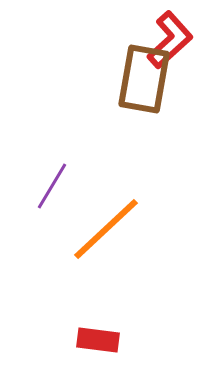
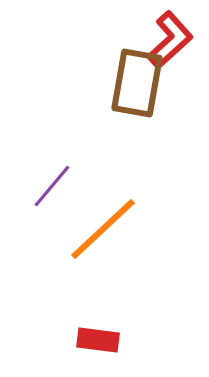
brown rectangle: moved 7 px left, 4 px down
purple line: rotated 9 degrees clockwise
orange line: moved 3 px left
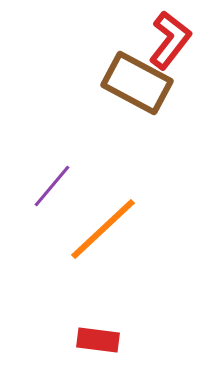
red L-shape: rotated 10 degrees counterclockwise
brown rectangle: rotated 72 degrees counterclockwise
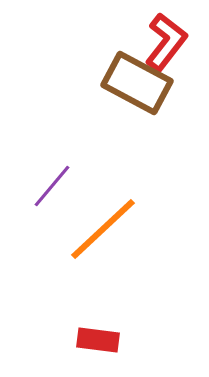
red L-shape: moved 4 px left, 2 px down
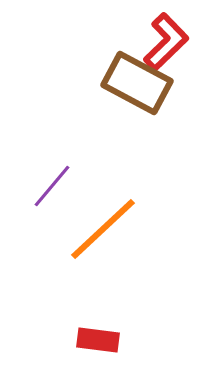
red L-shape: rotated 8 degrees clockwise
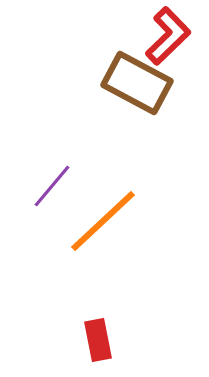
red L-shape: moved 2 px right, 6 px up
orange line: moved 8 px up
red rectangle: rotated 72 degrees clockwise
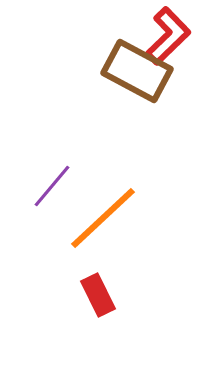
brown rectangle: moved 12 px up
orange line: moved 3 px up
red rectangle: moved 45 px up; rotated 15 degrees counterclockwise
